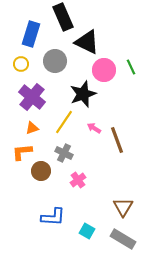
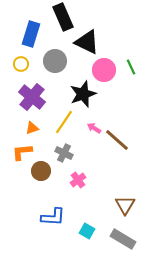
brown line: rotated 28 degrees counterclockwise
brown triangle: moved 2 px right, 2 px up
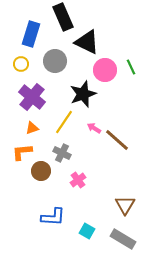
pink circle: moved 1 px right
gray cross: moved 2 px left
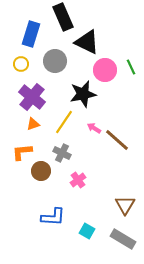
black star: rotated 8 degrees clockwise
orange triangle: moved 1 px right, 4 px up
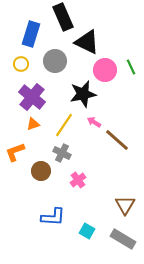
yellow line: moved 3 px down
pink arrow: moved 6 px up
orange L-shape: moved 7 px left; rotated 15 degrees counterclockwise
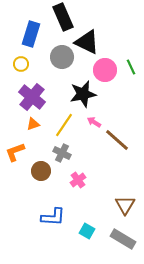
gray circle: moved 7 px right, 4 px up
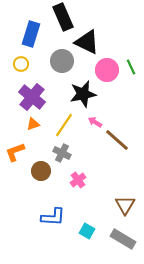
gray circle: moved 4 px down
pink circle: moved 2 px right
pink arrow: moved 1 px right
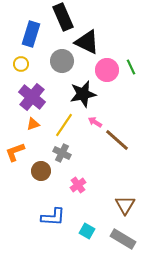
pink cross: moved 5 px down
